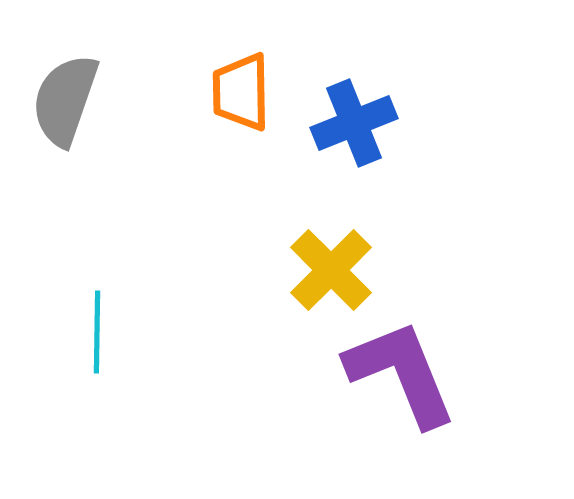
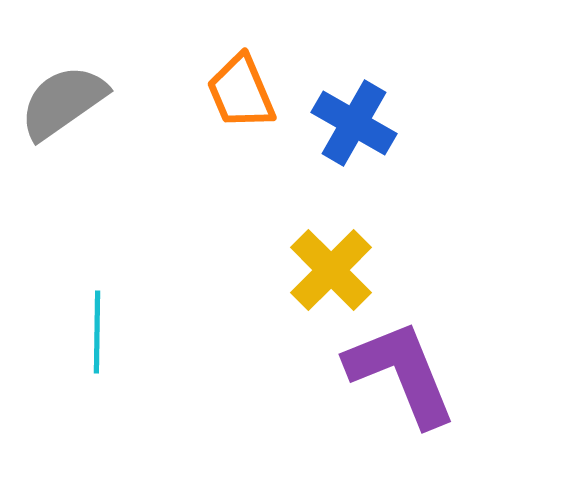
orange trapezoid: rotated 22 degrees counterclockwise
gray semicircle: moved 2 px left, 2 px down; rotated 36 degrees clockwise
blue cross: rotated 38 degrees counterclockwise
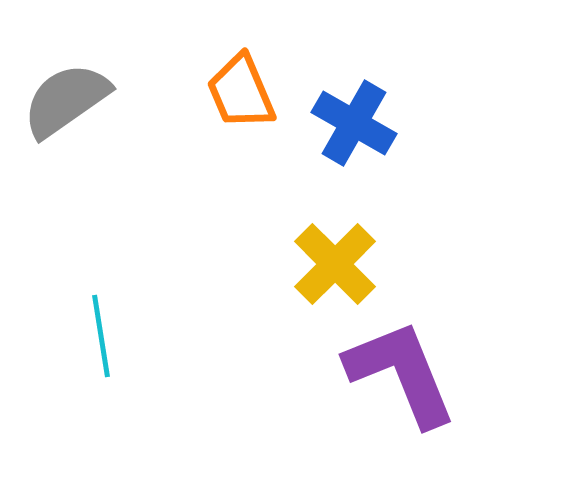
gray semicircle: moved 3 px right, 2 px up
yellow cross: moved 4 px right, 6 px up
cyan line: moved 4 px right, 4 px down; rotated 10 degrees counterclockwise
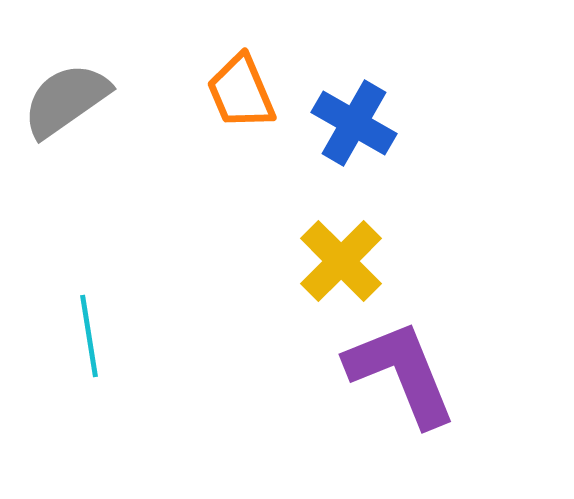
yellow cross: moved 6 px right, 3 px up
cyan line: moved 12 px left
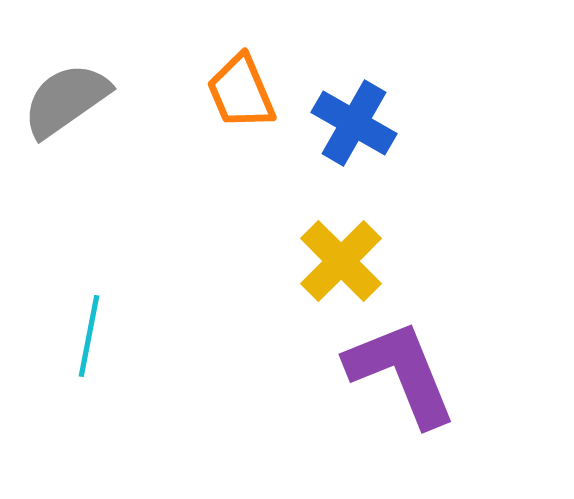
cyan line: rotated 20 degrees clockwise
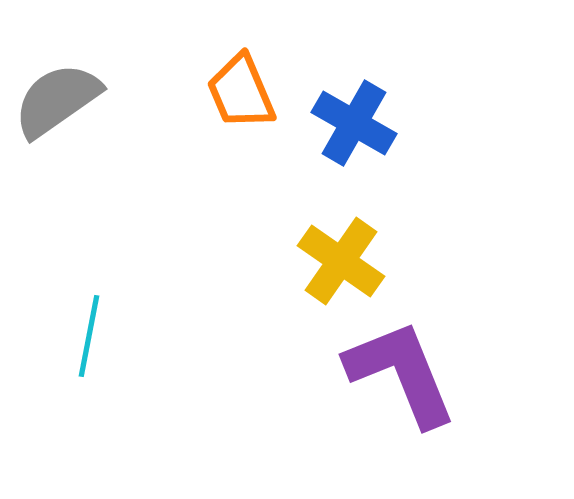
gray semicircle: moved 9 px left
yellow cross: rotated 10 degrees counterclockwise
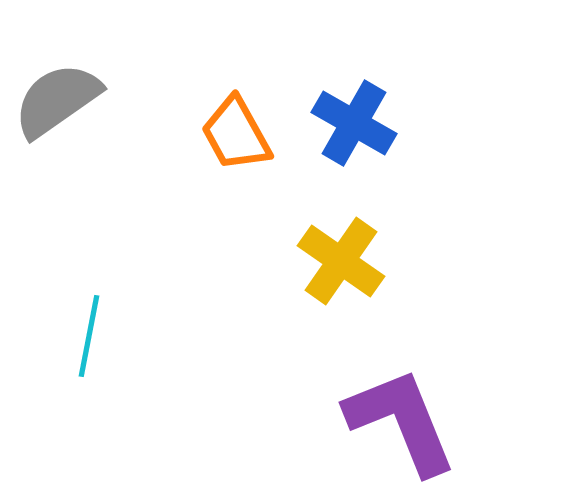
orange trapezoid: moved 5 px left, 42 px down; rotated 6 degrees counterclockwise
purple L-shape: moved 48 px down
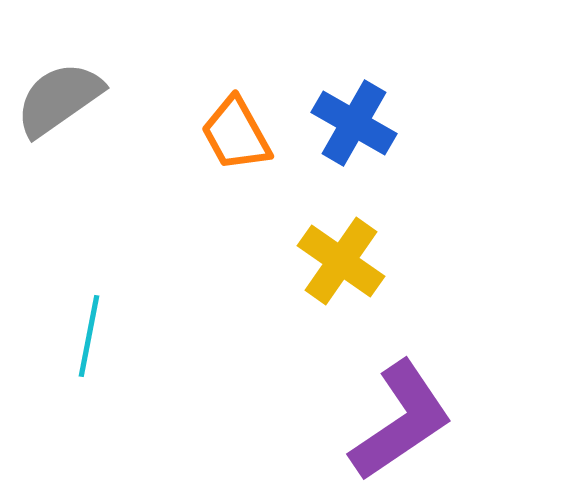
gray semicircle: moved 2 px right, 1 px up
purple L-shape: rotated 78 degrees clockwise
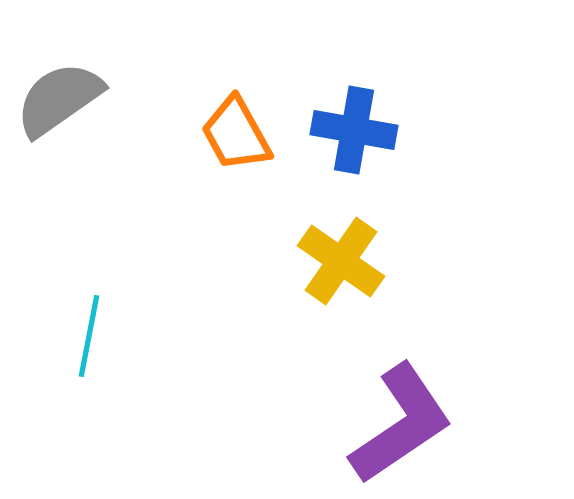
blue cross: moved 7 px down; rotated 20 degrees counterclockwise
purple L-shape: moved 3 px down
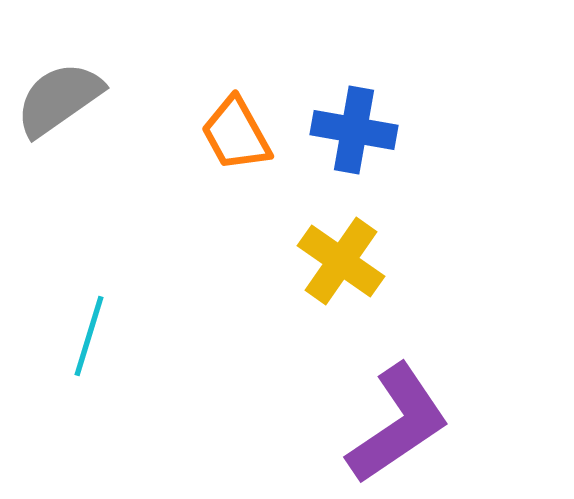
cyan line: rotated 6 degrees clockwise
purple L-shape: moved 3 px left
